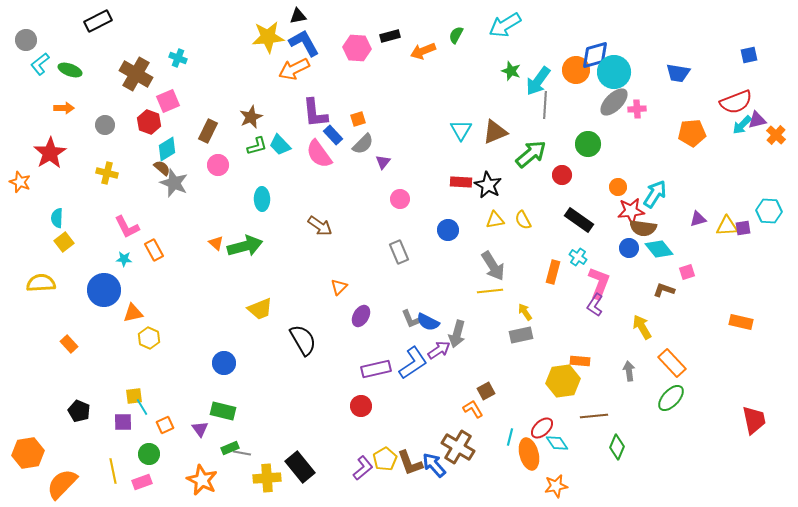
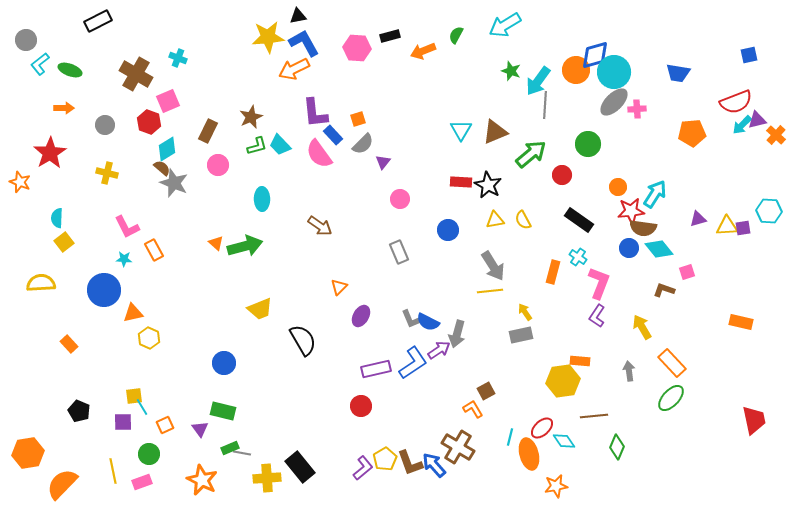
purple L-shape at (595, 305): moved 2 px right, 11 px down
cyan diamond at (557, 443): moved 7 px right, 2 px up
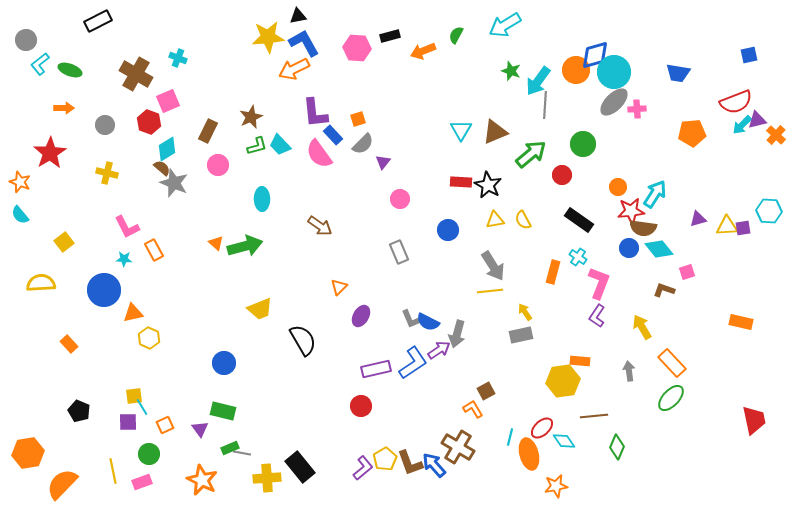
green circle at (588, 144): moved 5 px left
cyan semicircle at (57, 218): moved 37 px left, 3 px up; rotated 42 degrees counterclockwise
purple square at (123, 422): moved 5 px right
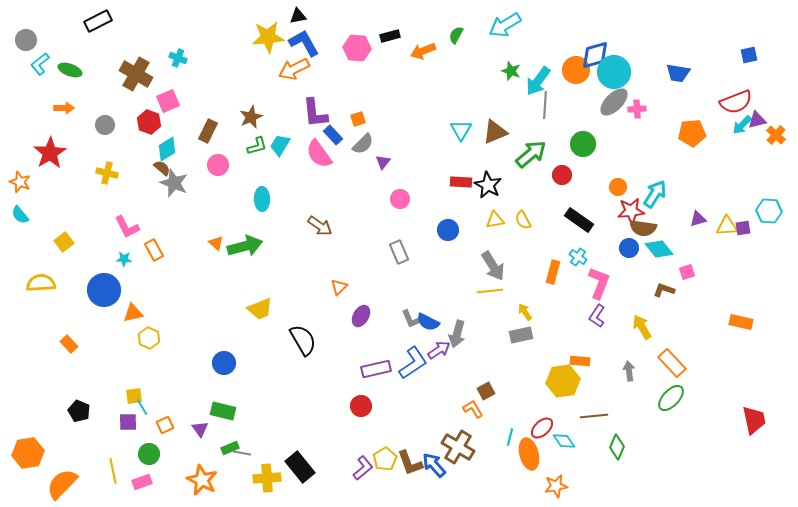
cyan trapezoid at (280, 145): rotated 75 degrees clockwise
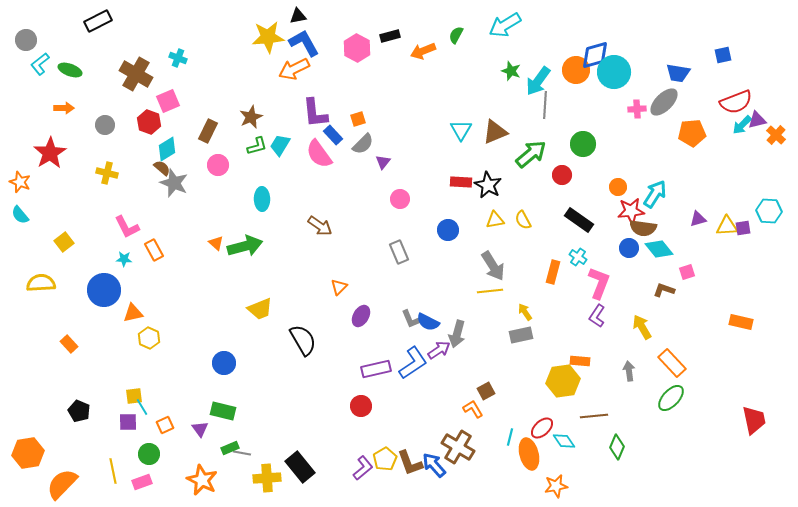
pink hexagon at (357, 48): rotated 24 degrees clockwise
blue square at (749, 55): moved 26 px left
gray ellipse at (614, 102): moved 50 px right
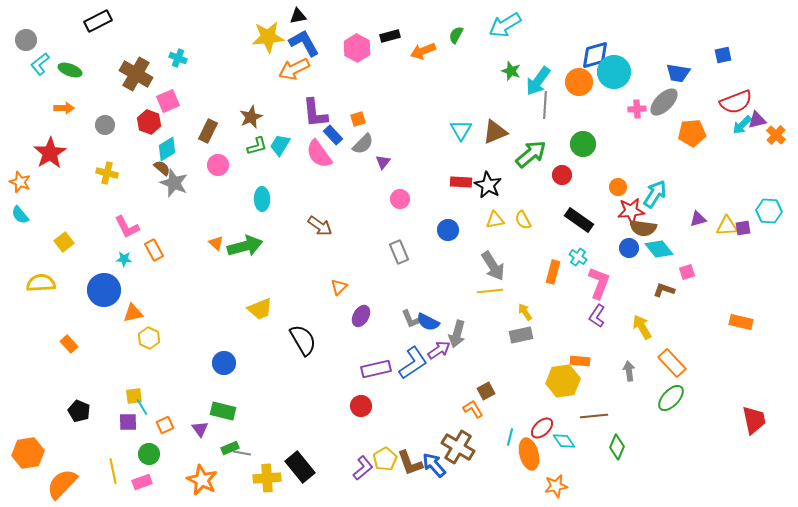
orange circle at (576, 70): moved 3 px right, 12 px down
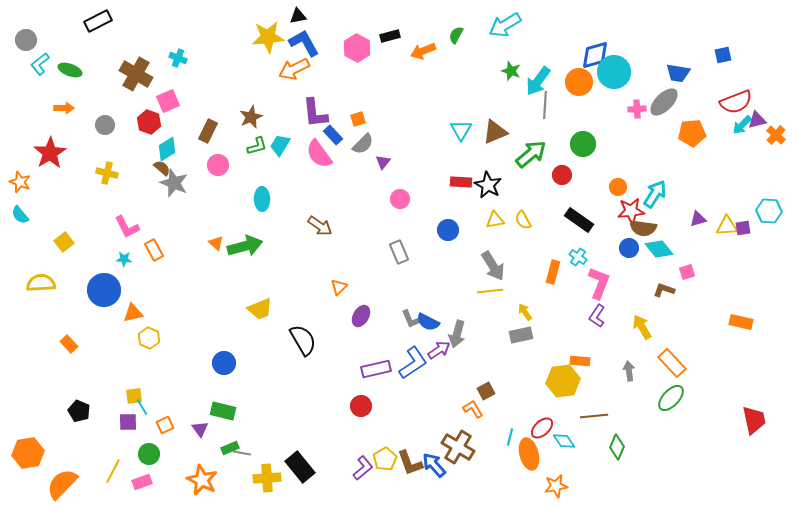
yellow line at (113, 471): rotated 40 degrees clockwise
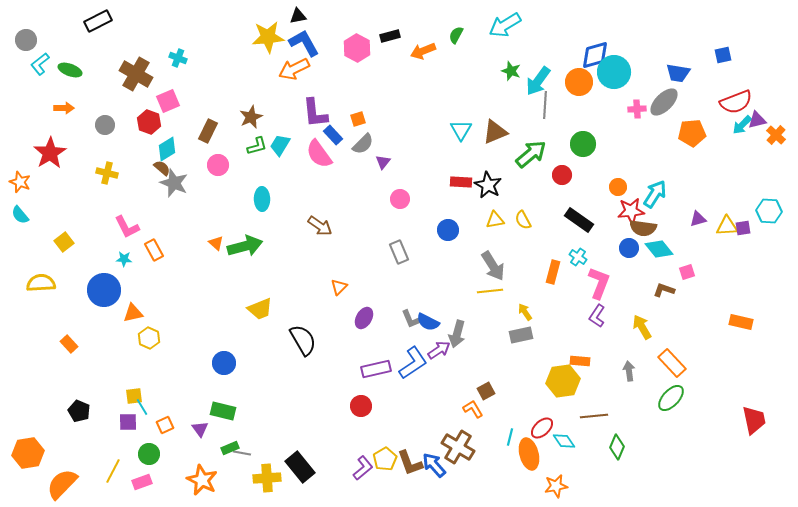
purple ellipse at (361, 316): moved 3 px right, 2 px down
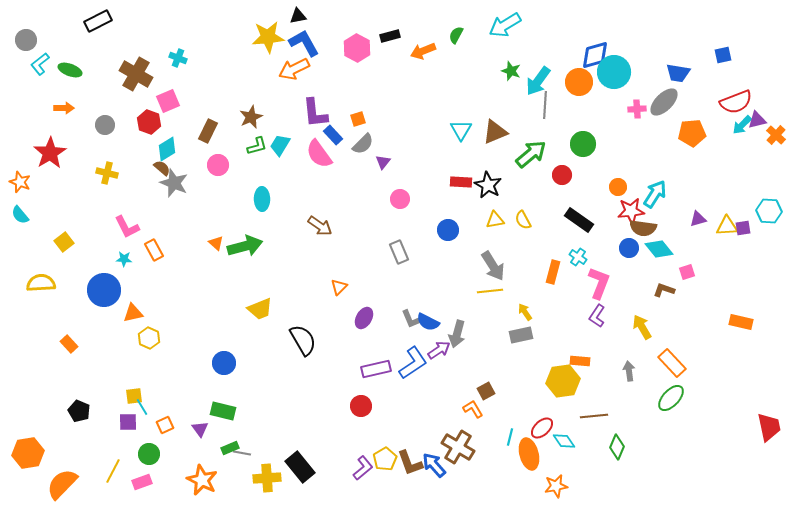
red trapezoid at (754, 420): moved 15 px right, 7 px down
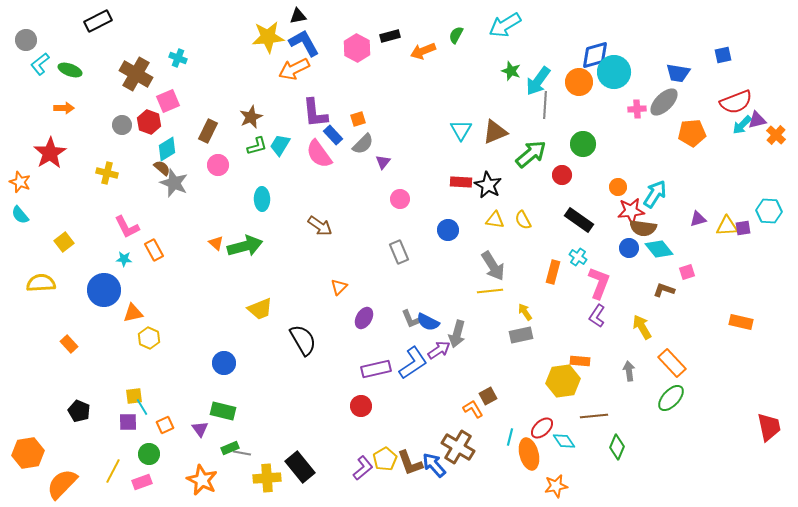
gray circle at (105, 125): moved 17 px right
yellow triangle at (495, 220): rotated 18 degrees clockwise
brown square at (486, 391): moved 2 px right, 5 px down
